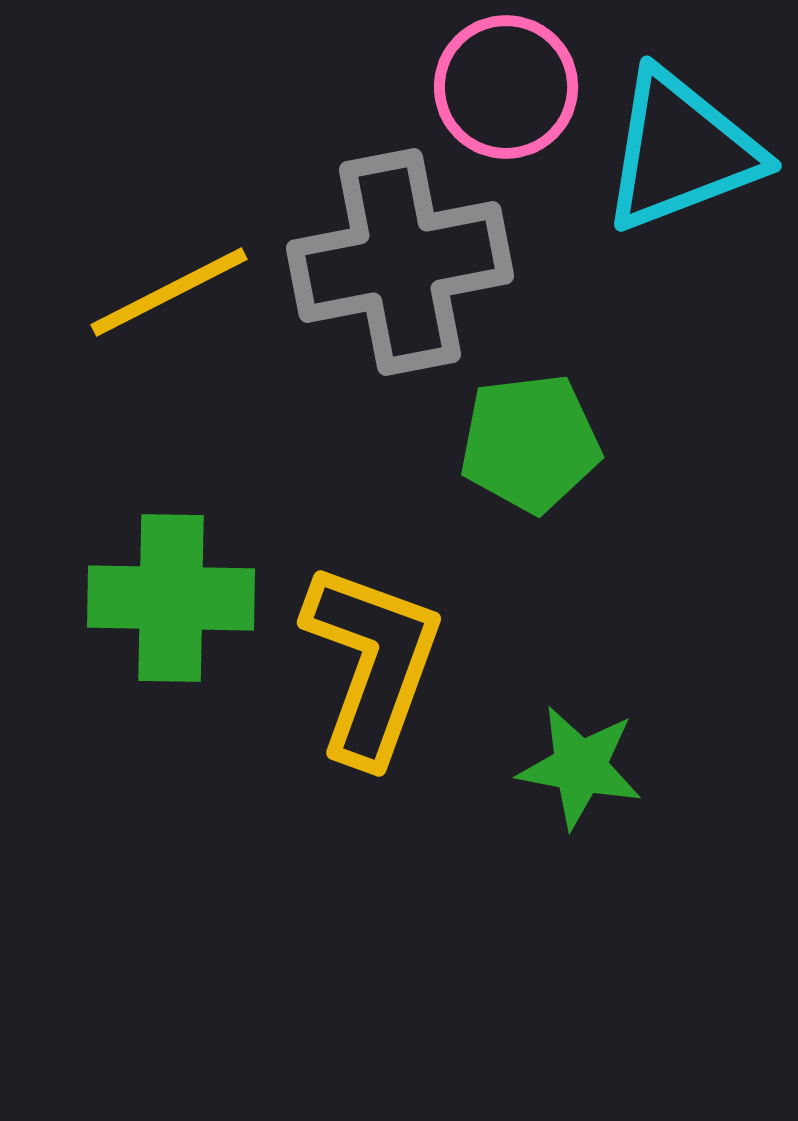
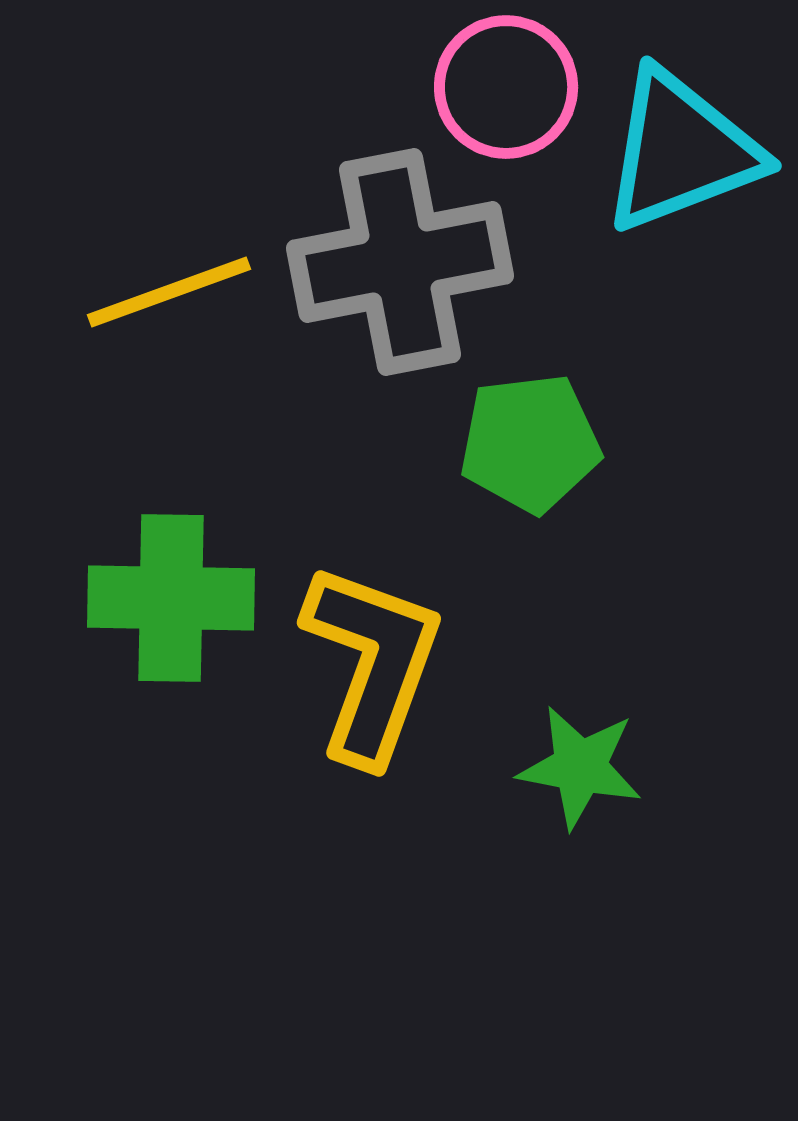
yellow line: rotated 7 degrees clockwise
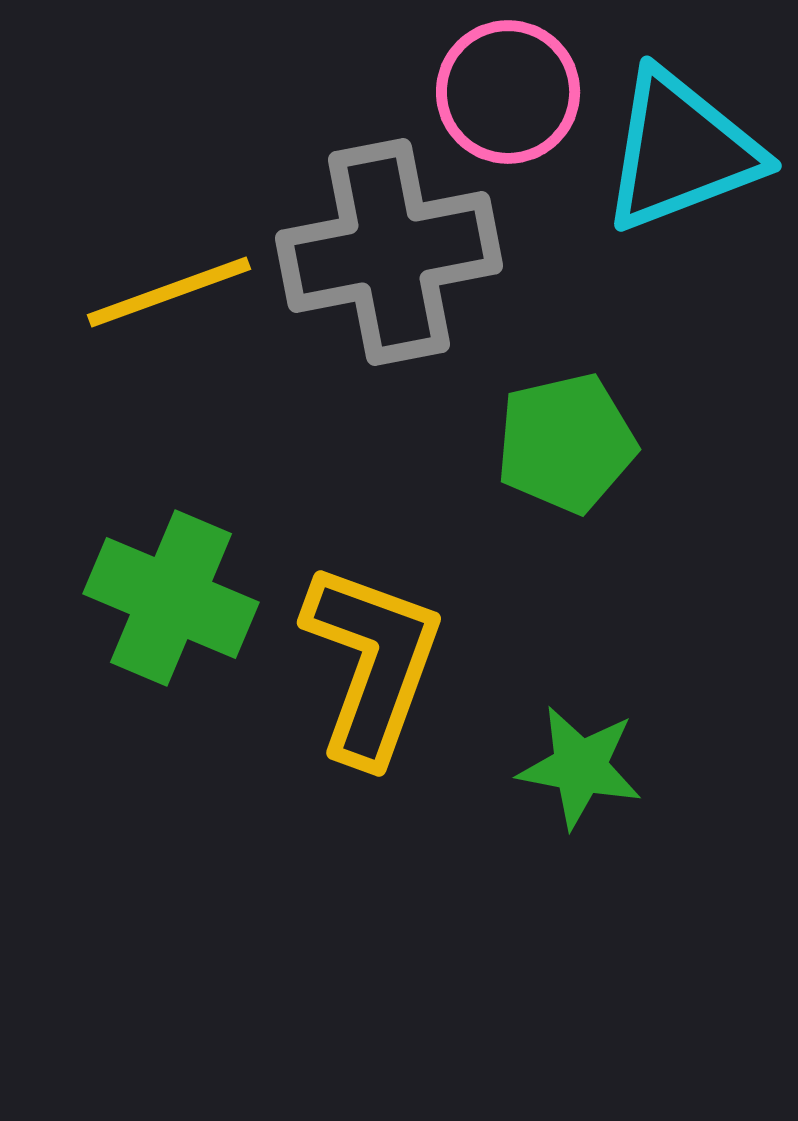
pink circle: moved 2 px right, 5 px down
gray cross: moved 11 px left, 10 px up
green pentagon: moved 36 px right; rotated 6 degrees counterclockwise
green cross: rotated 22 degrees clockwise
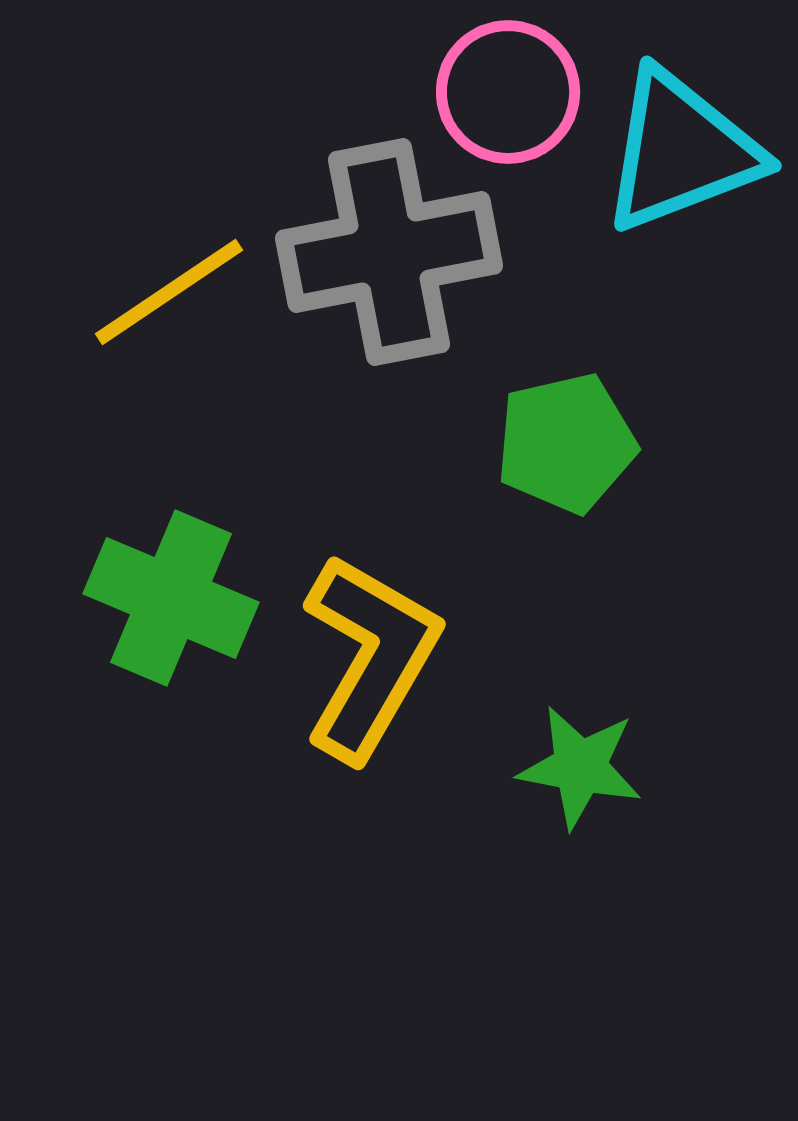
yellow line: rotated 14 degrees counterclockwise
yellow L-shape: moved 2 px left, 6 px up; rotated 10 degrees clockwise
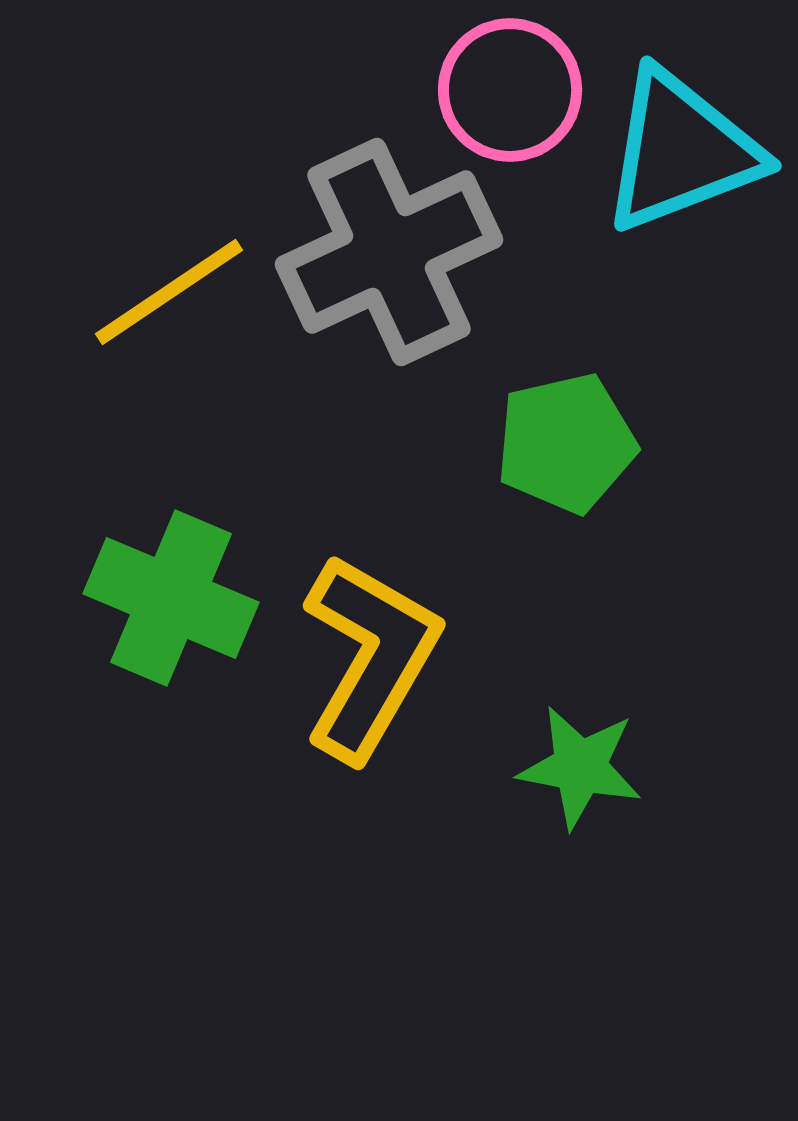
pink circle: moved 2 px right, 2 px up
gray cross: rotated 14 degrees counterclockwise
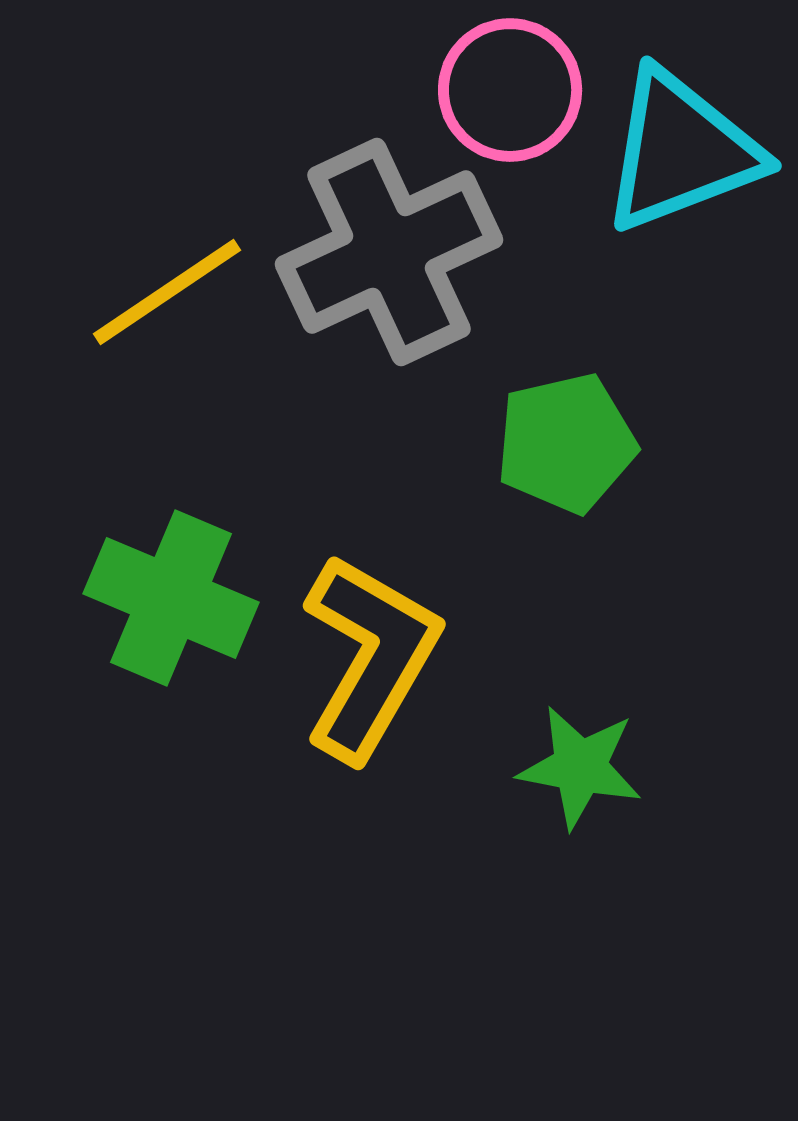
yellow line: moved 2 px left
